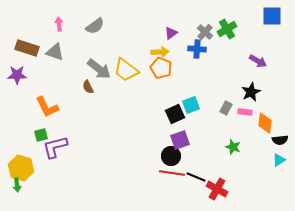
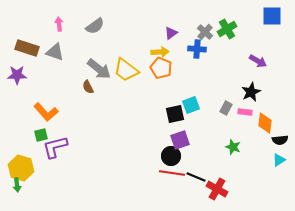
orange L-shape: moved 1 px left, 5 px down; rotated 15 degrees counterclockwise
black square: rotated 12 degrees clockwise
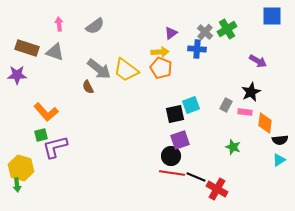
gray rectangle: moved 3 px up
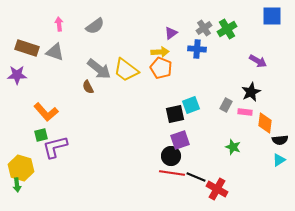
gray cross: moved 1 px left, 4 px up; rotated 14 degrees clockwise
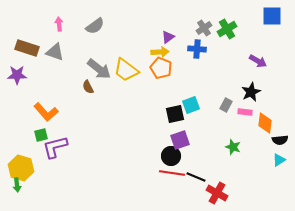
purple triangle: moved 3 px left, 4 px down
red cross: moved 4 px down
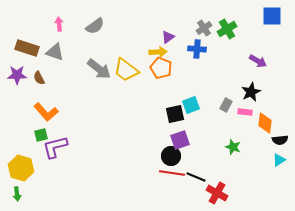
yellow arrow: moved 2 px left
brown semicircle: moved 49 px left, 9 px up
green arrow: moved 9 px down
